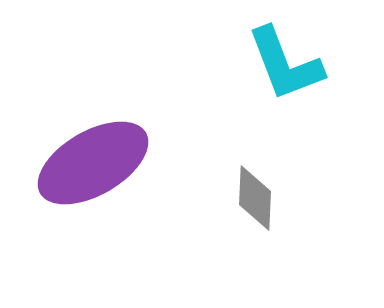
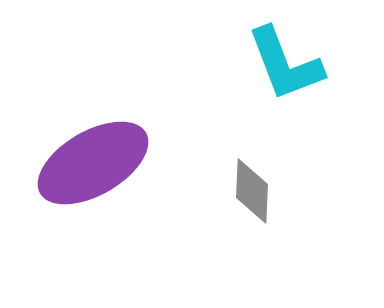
gray diamond: moved 3 px left, 7 px up
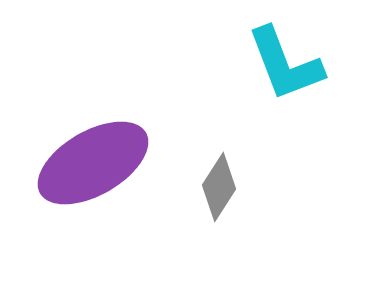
gray diamond: moved 33 px left, 4 px up; rotated 30 degrees clockwise
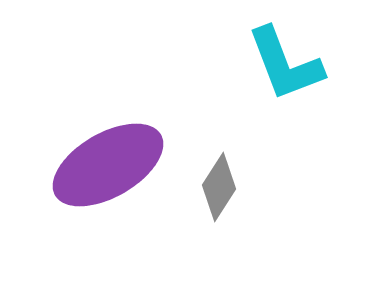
purple ellipse: moved 15 px right, 2 px down
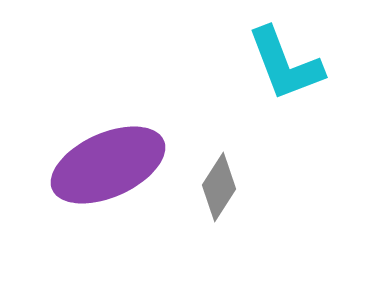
purple ellipse: rotated 6 degrees clockwise
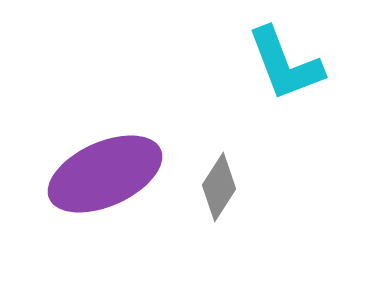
purple ellipse: moved 3 px left, 9 px down
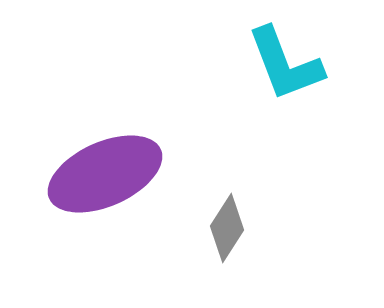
gray diamond: moved 8 px right, 41 px down
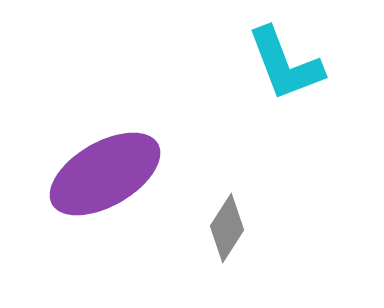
purple ellipse: rotated 6 degrees counterclockwise
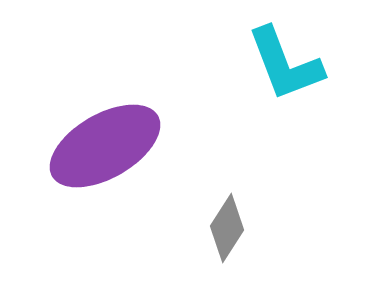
purple ellipse: moved 28 px up
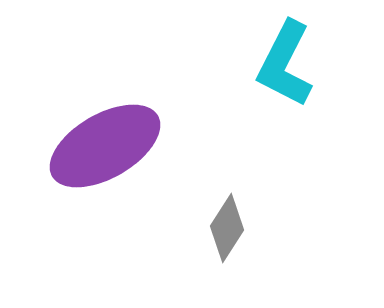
cyan L-shape: rotated 48 degrees clockwise
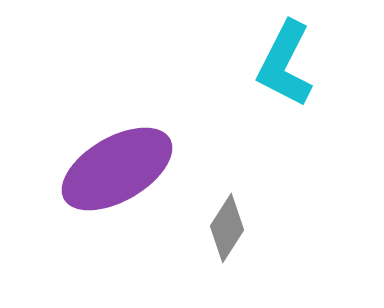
purple ellipse: moved 12 px right, 23 px down
